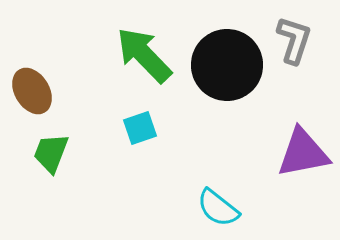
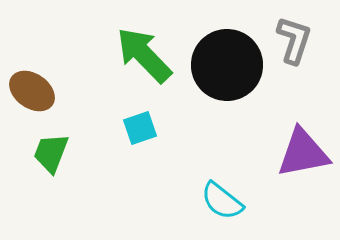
brown ellipse: rotated 24 degrees counterclockwise
cyan semicircle: moved 4 px right, 7 px up
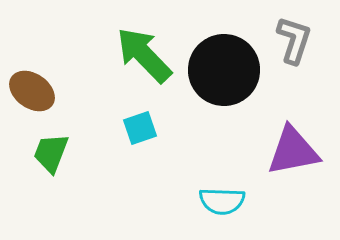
black circle: moved 3 px left, 5 px down
purple triangle: moved 10 px left, 2 px up
cyan semicircle: rotated 36 degrees counterclockwise
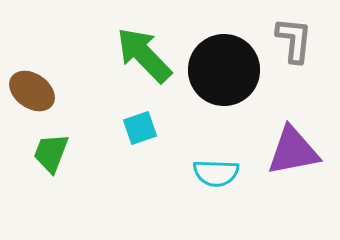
gray L-shape: rotated 12 degrees counterclockwise
cyan semicircle: moved 6 px left, 28 px up
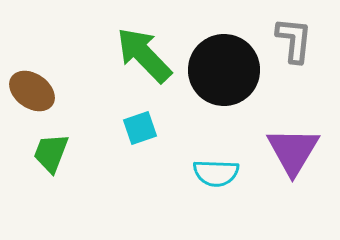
purple triangle: rotated 48 degrees counterclockwise
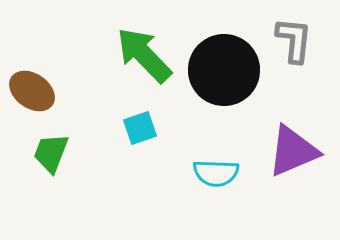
purple triangle: rotated 36 degrees clockwise
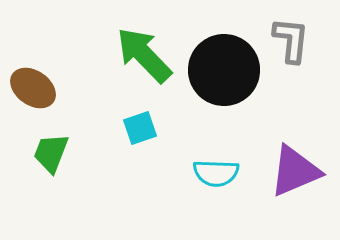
gray L-shape: moved 3 px left
brown ellipse: moved 1 px right, 3 px up
purple triangle: moved 2 px right, 20 px down
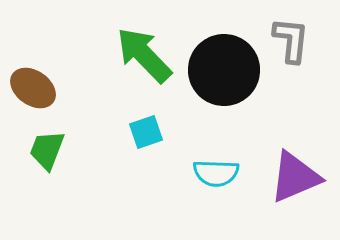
cyan square: moved 6 px right, 4 px down
green trapezoid: moved 4 px left, 3 px up
purple triangle: moved 6 px down
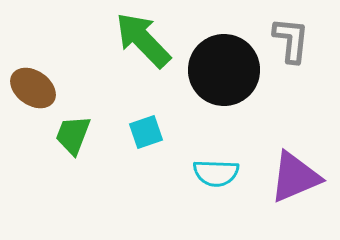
green arrow: moved 1 px left, 15 px up
green trapezoid: moved 26 px right, 15 px up
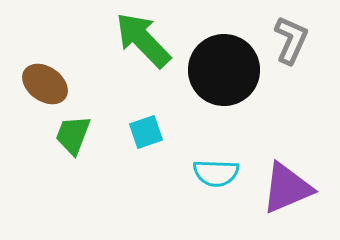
gray L-shape: rotated 18 degrees clockwise
brown ellipse: moved 12 px right, 4 px up
purple triangle: moved 8 px left, 11 px down
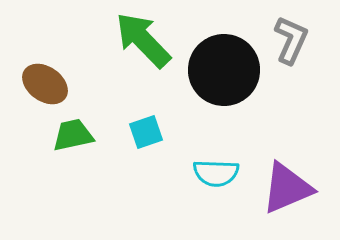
green trapezoid: rotated 57 degrees clockwise
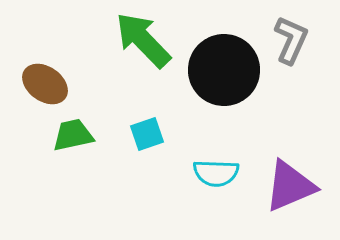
cyan square: moved 1 px right, 2 px down
purple triangle: moved 3 px right, 2 px up
